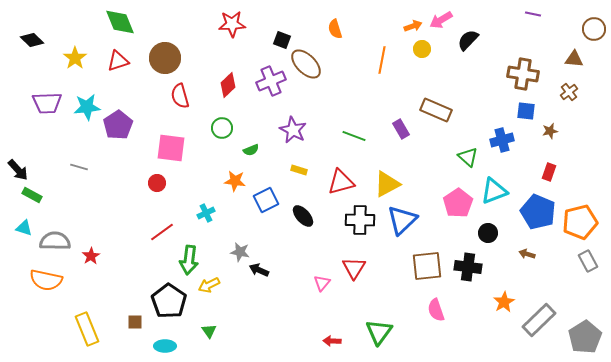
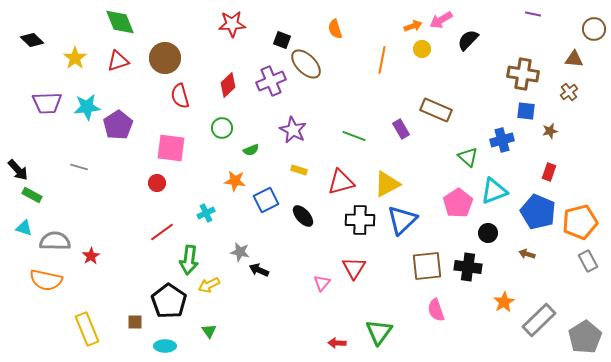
red arrow at (332, 341): moved 5 px right, 2 px down
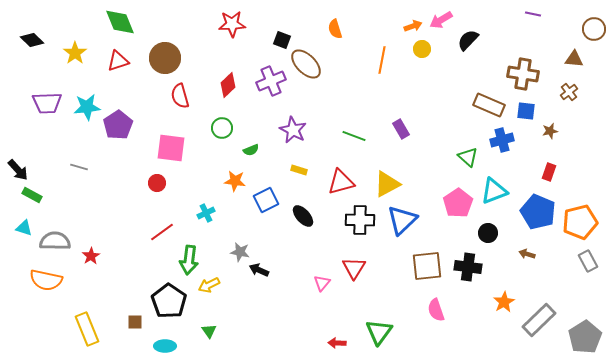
yellow star at (75, 58): moved 5 px up
brown rectangle at (436, 110): moved 53 px right, 5 px up
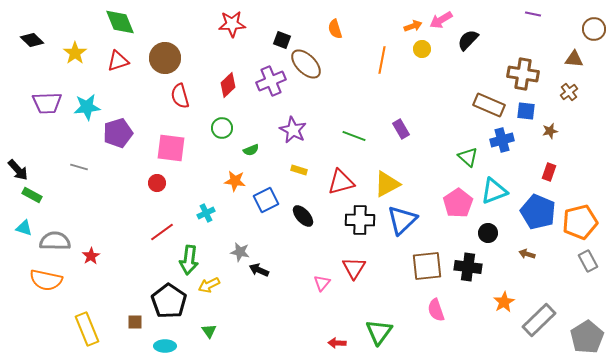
purple pentagon at (118, 125): moved 8 px down; rotated 16 degrees clockwise
gray pentagon at (585, 337): moved 2 px right
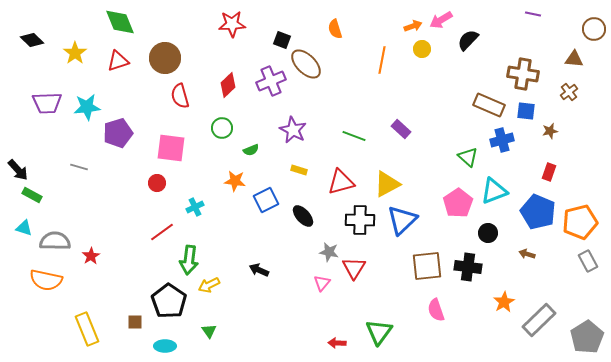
purple rectangle at (401, 129): rotated 18 degrees counterclockwise
cyan cross at (206, 213): moved 11 px left, 6 px up
gray star at (240, 252): moved 89 px right
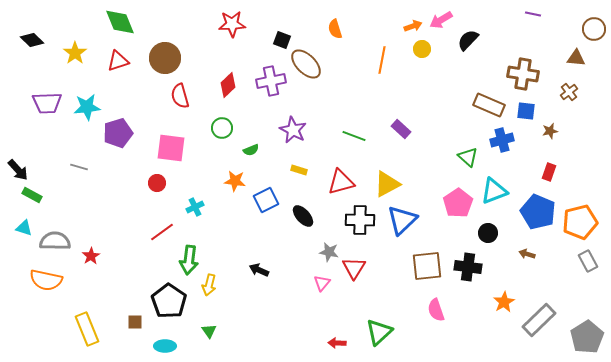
brown triangle at (574, 59): moved 2 px right, 1 px up
purple cross at (271, 81): rotated 12 degrees clockwise
yellow arrow at (209, 285): rotated 50 degrees counterclockwise
green triangle at (379, 332): rotated 12 degrees clockwise
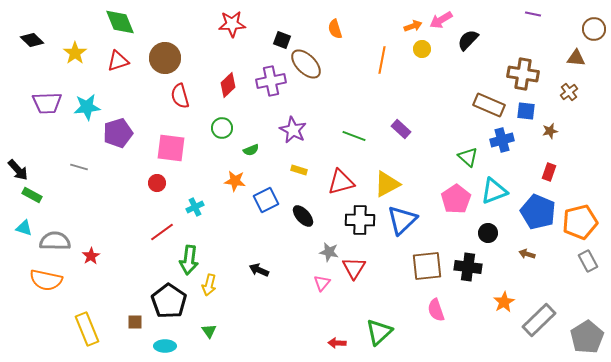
pink pentagon at (458, 203): moved 2 px left, 4 px up
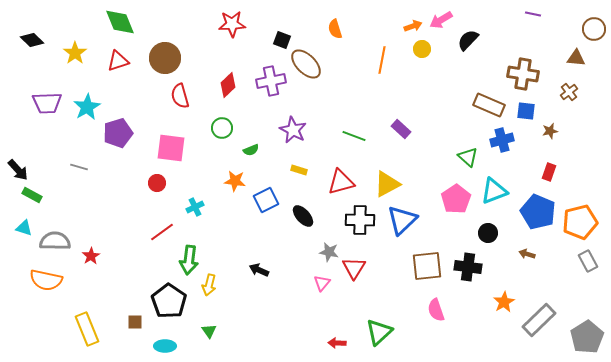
cyan star at (87, 107): rotated 24 degrees counterclockwise
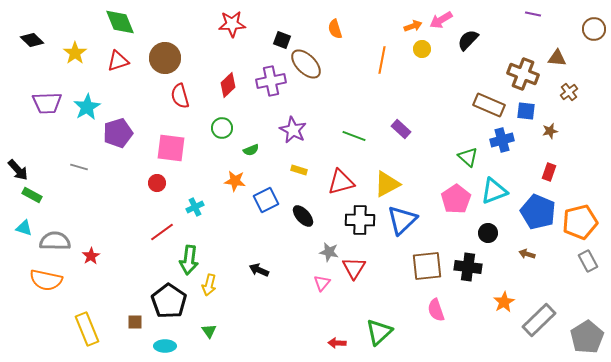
brown triangle at (576, 58): moved 19 px left
brown cross at (523, 74): rotated 12 degrees clockwise
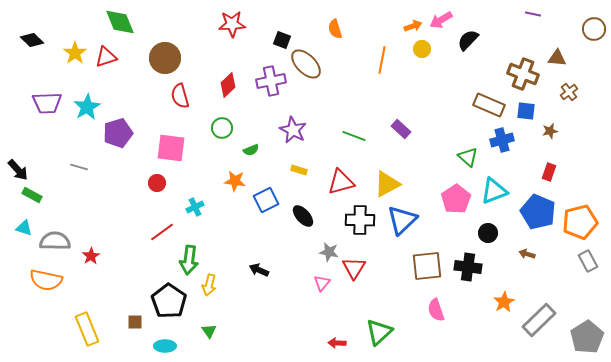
red triangle at (118, 61): moved 12 px left, 4 px up
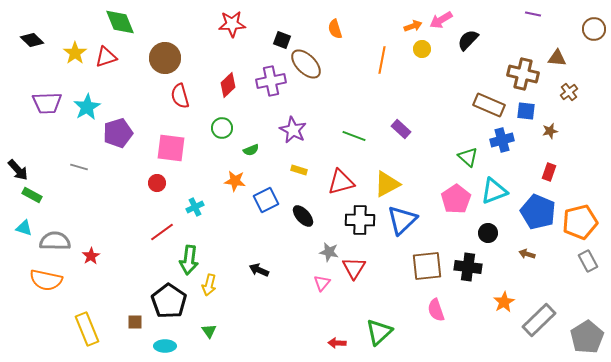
brown cross at (523, 74): rotated 8 degrees counterclockwise
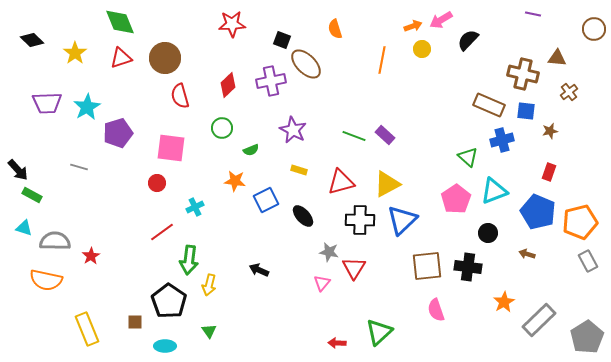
red triangle at (106, 57): moved 15 px right, 1 px down
purple rectangle at (401, 129): moved 16 px left, 6 px down
